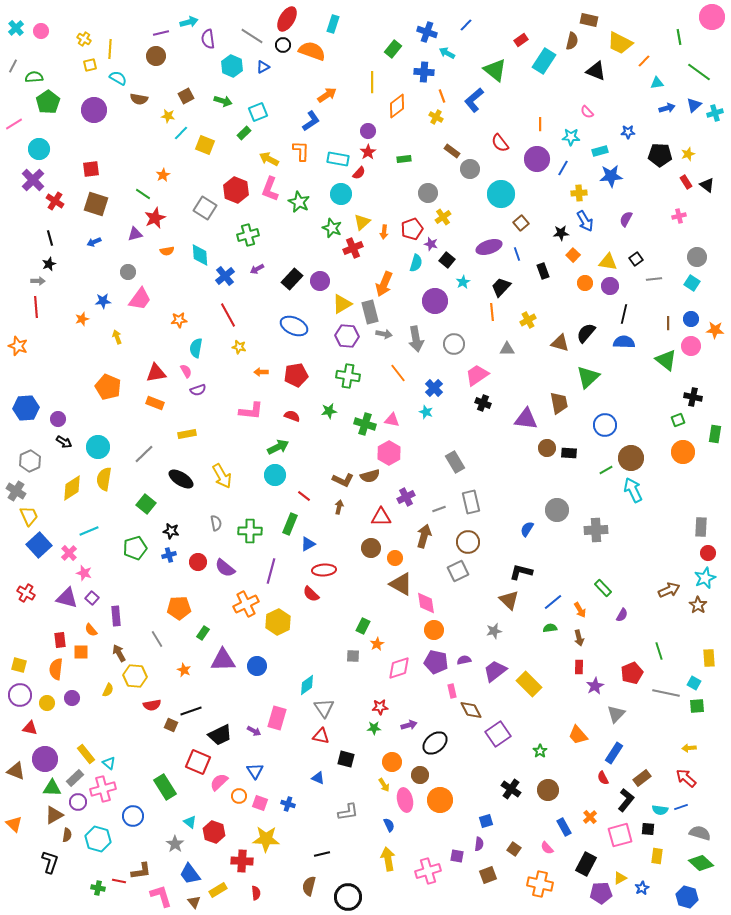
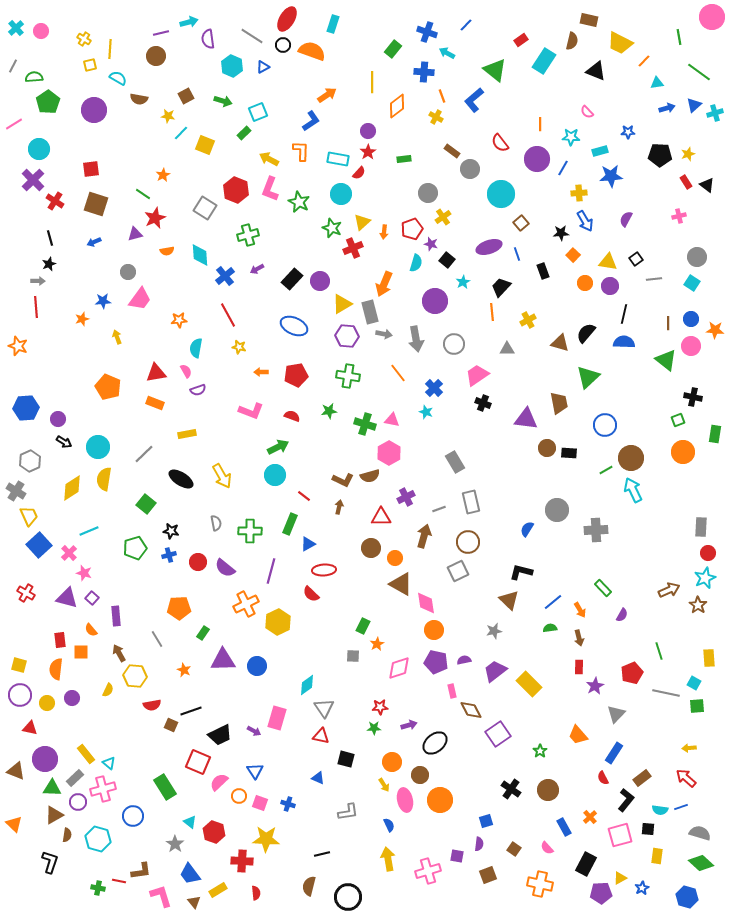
pink L-shape at (251, 411): rotated 15 degrees clockwise
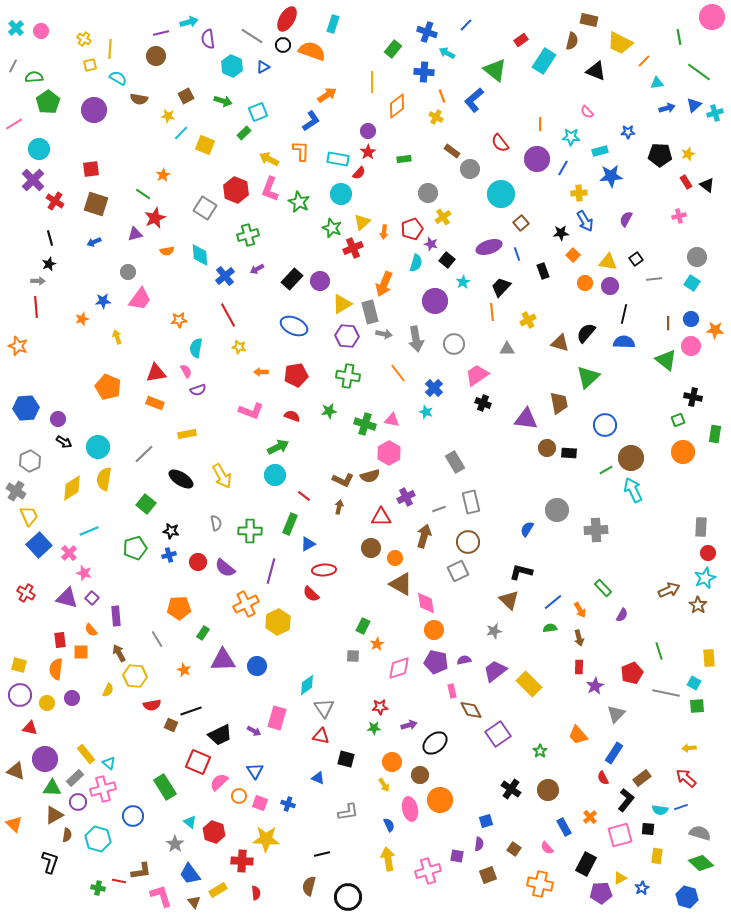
pink ellipse at (405, 800): moved 5 px right, 9 px down
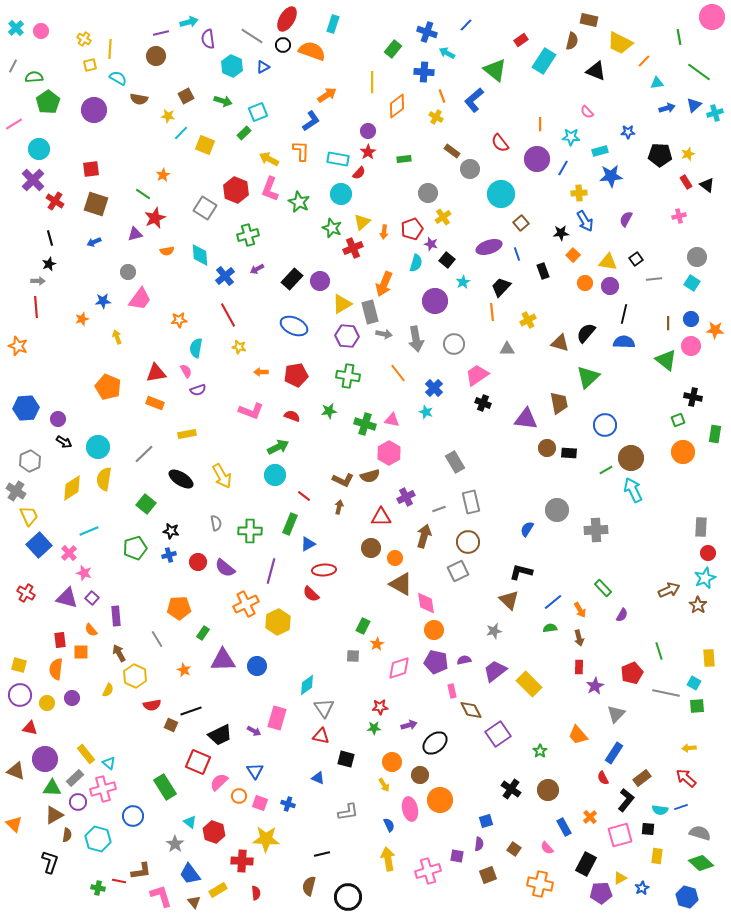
yellow hexagon at (135, 676): rotated 20 degrees clockwise
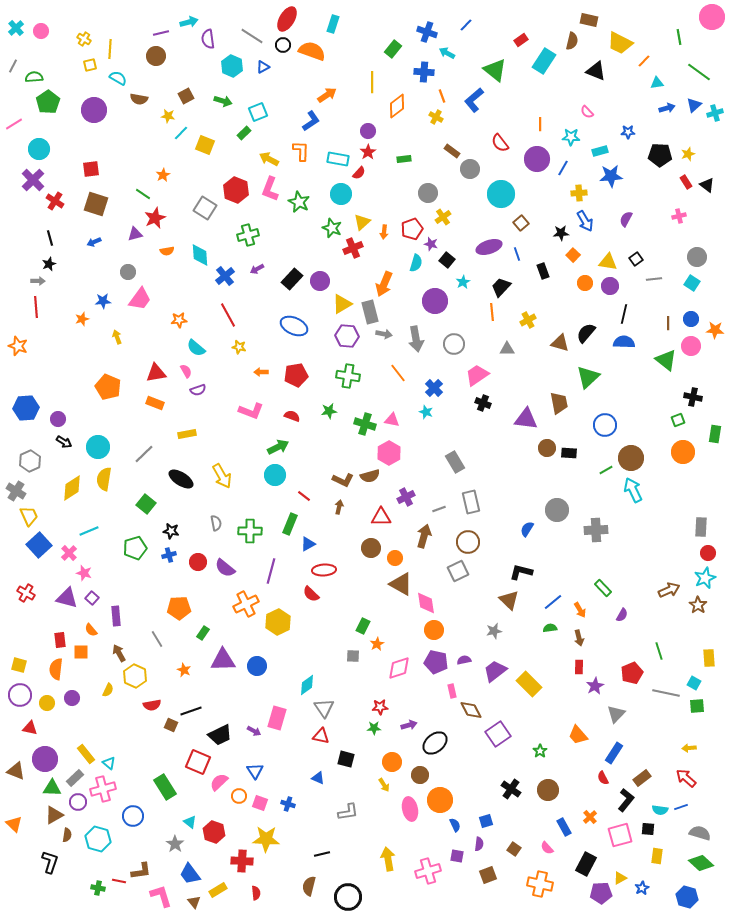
cyan semicircle at (196, 348): rotated 60 degrees counterclockwise
blue semicircle at (389, 825): moved 66 px right
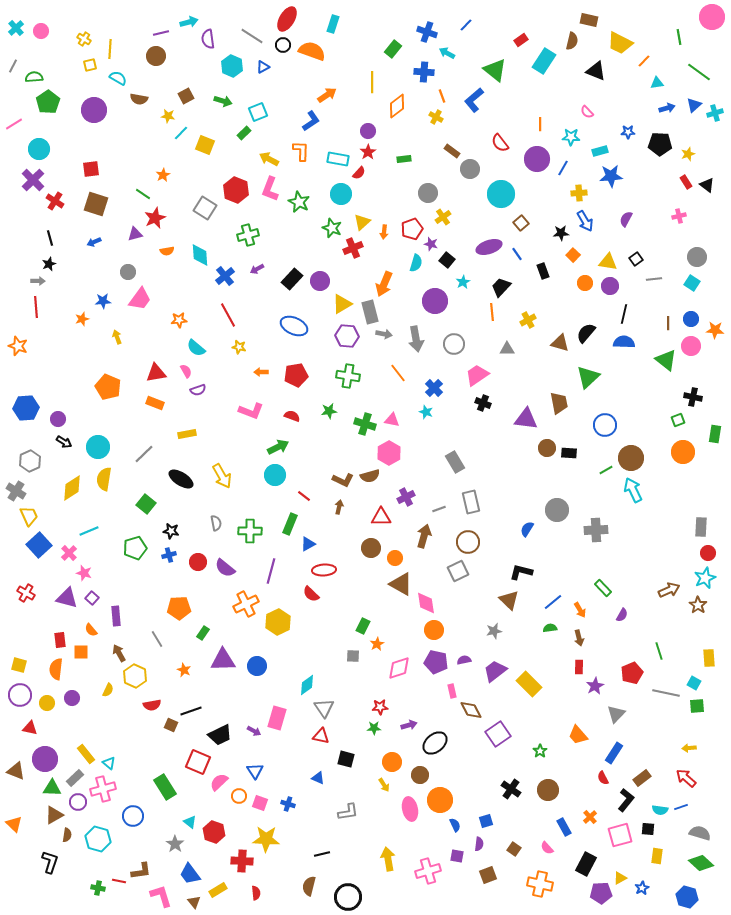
black pentagon at (660, 155): moved 11 px up
blue line at (517, 254): rotated 16 degrees counterclockwise
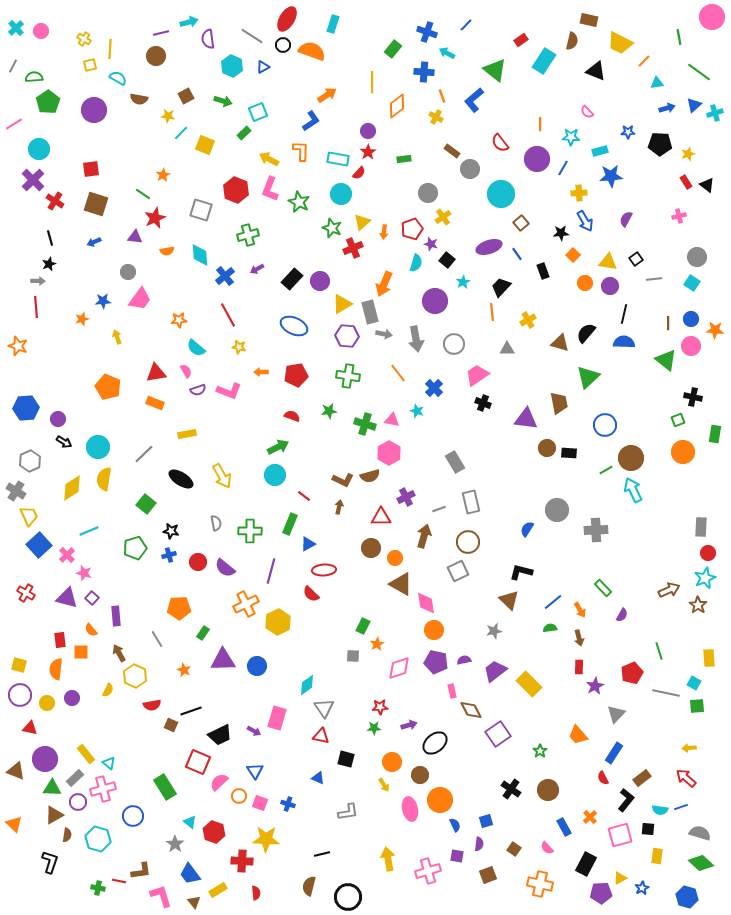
gray square at (205, 208): moved 4 px left, 2 px down; rotated 15 degrees counterclockwise
purple triangle at (135, 234): moved 3 px down; rotated 21 degrees clockwise
pink L-shape at (251, 411): moved 22 px left, 20 px up
cyan star at (426, 412): moved 9 px left, 1 px up
pink cross at (69, 553): moved 2 px left, 2 px down
